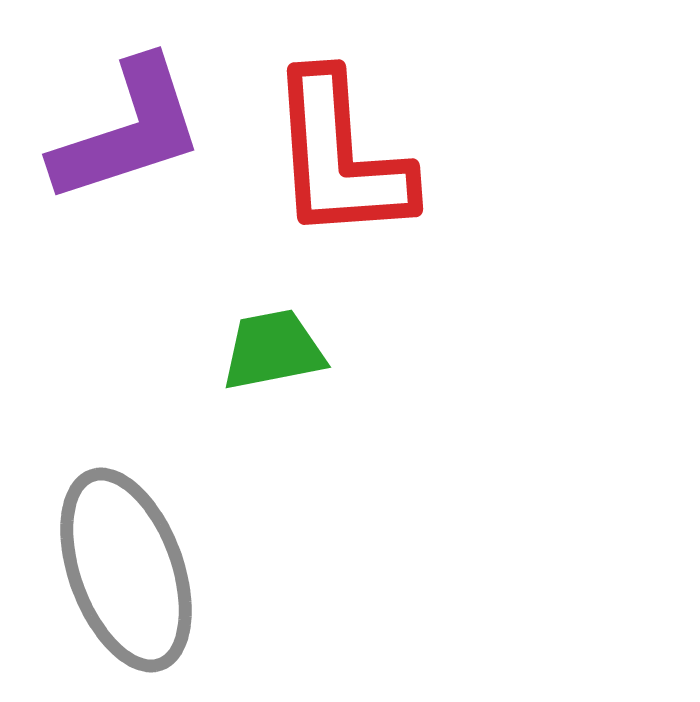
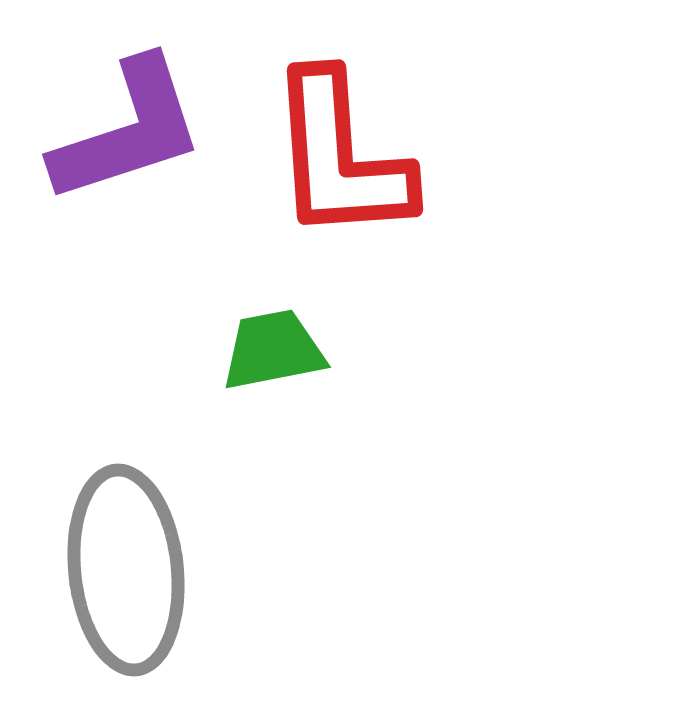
gray ellipse: rotated 14 degrees clockwise
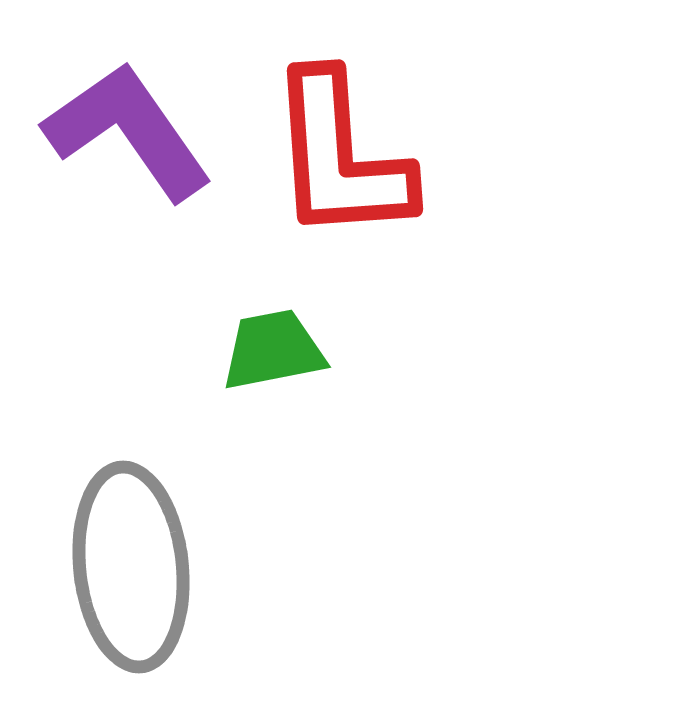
purple L-shape: rotated 107 degrees counterclockwise
gray ellipse: moved 5 px right, 3 px up
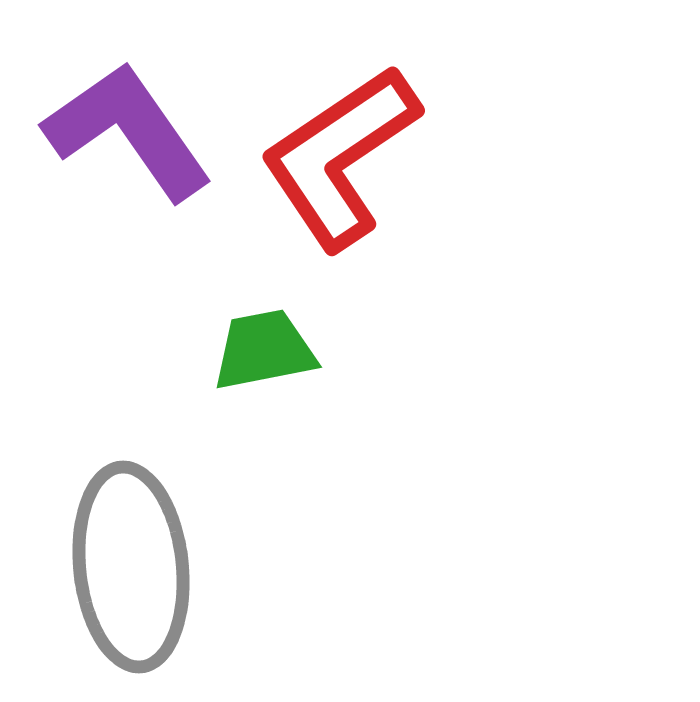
red L-shape: rotated 60 degrees clockwise
green trapezoid: moved 9 px left
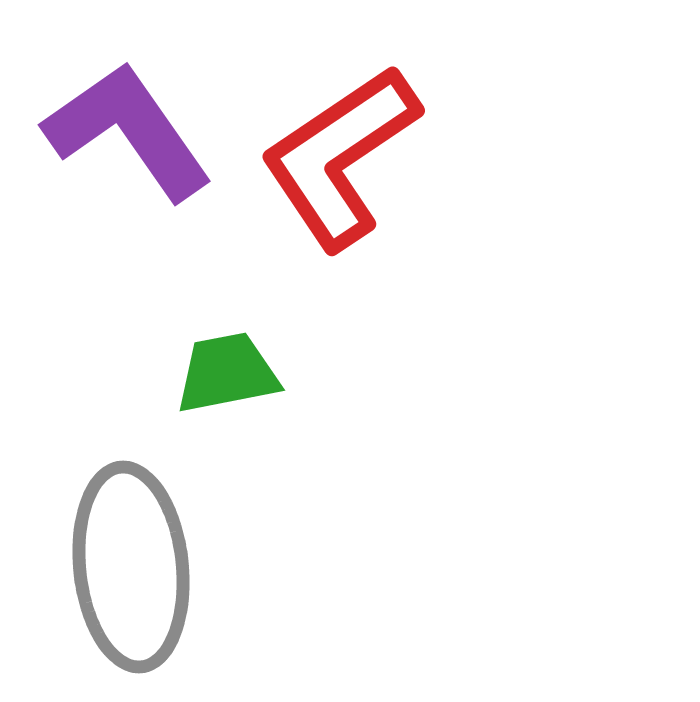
green trapezoid: moved 37 px left, 23 px down
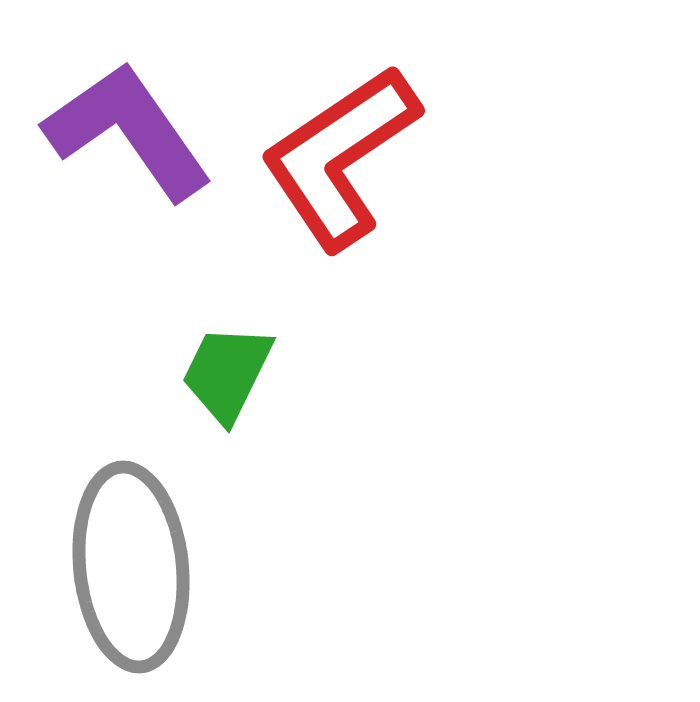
green trapezoid: rotated 53 degrees counterclockwise
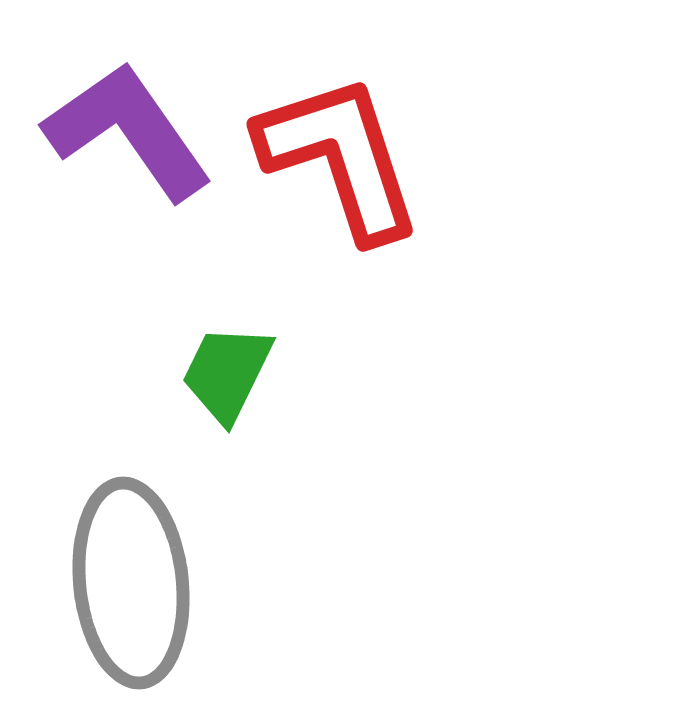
red L-shape: rotated 106 degrees clockwise
gray ellipse: moved 16 px down
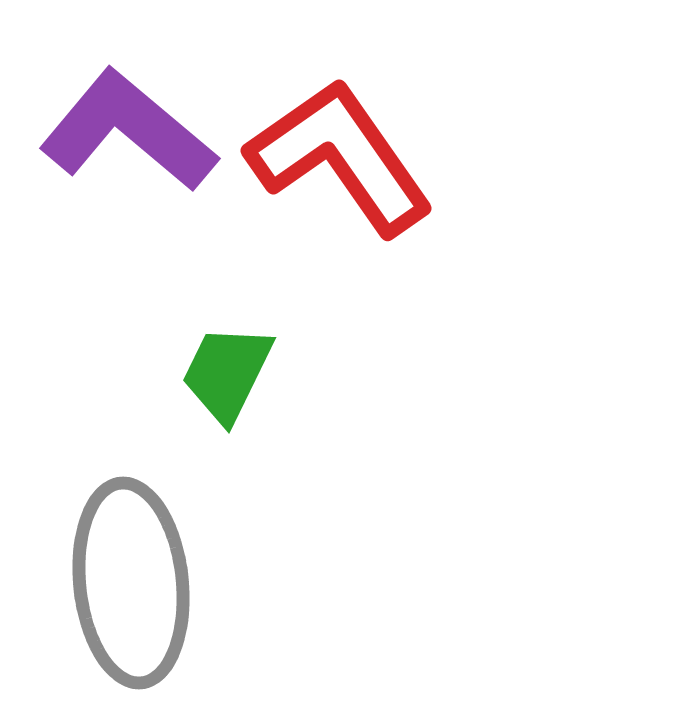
purple L-shape: rotated 15 degrees counterclockwise
red L-shape: rotated 17 degrees counterclockwise
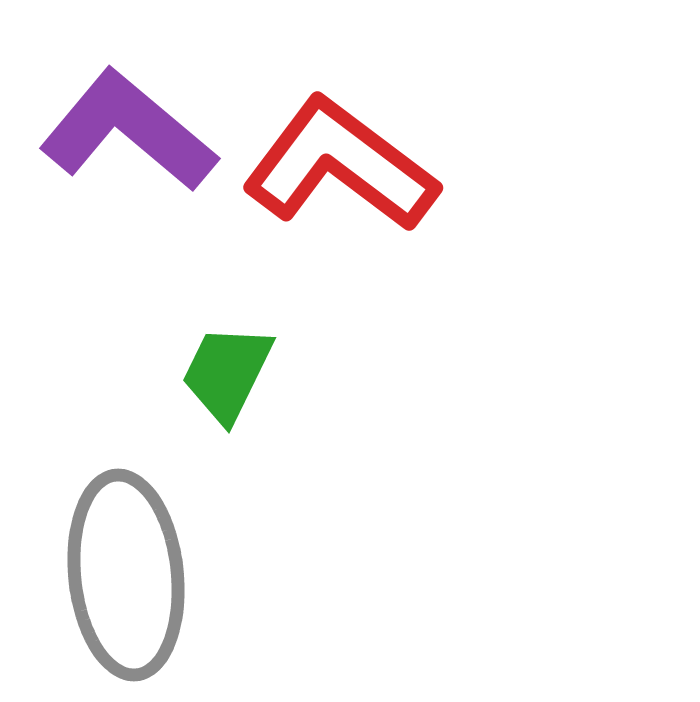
red L-shape: moved 8 px down; rotated 18 degrees counterclockwise
gray ellipse: moved 5 px left, 8 px up
